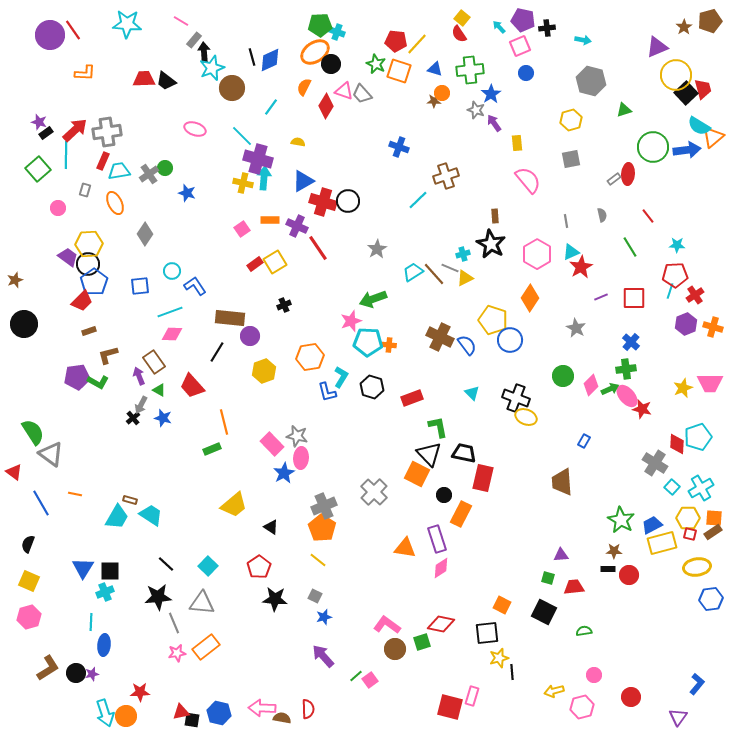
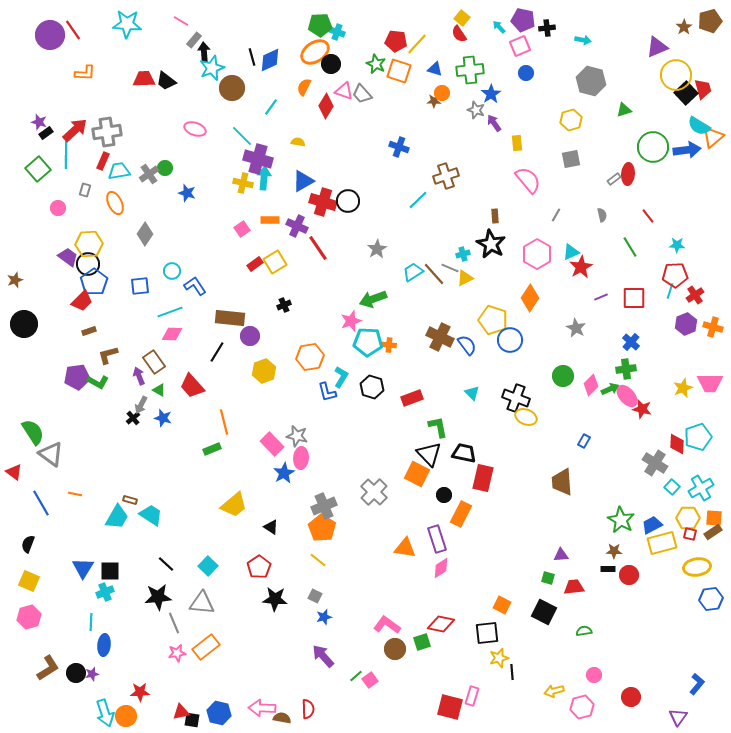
gray line at (566, 221): moved 10 px left, 6 px up; rotated 40 degrees clockwise
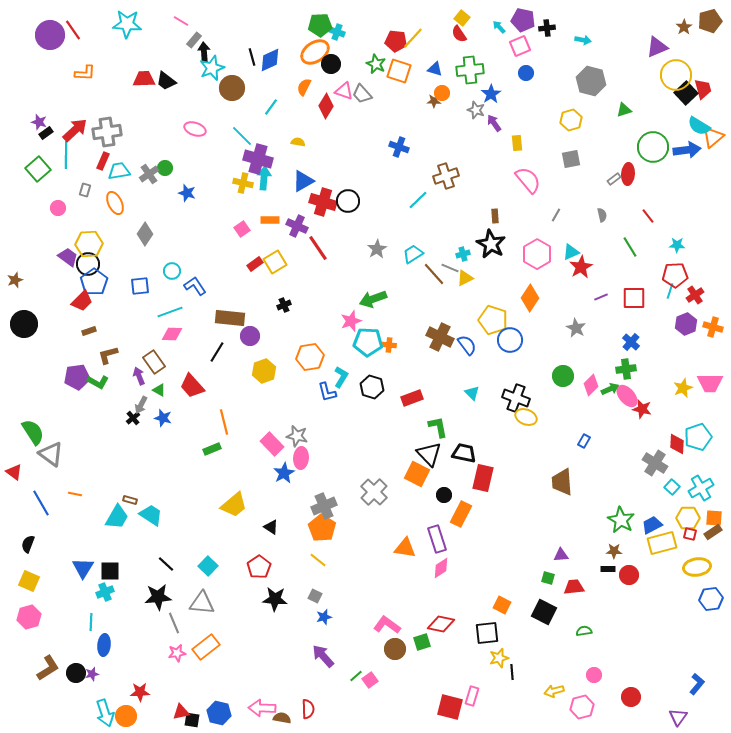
yellow line at (417, 44): moved 4 px left, 6 px up
cyan trapezoid at (413, 272): moved 18 px up
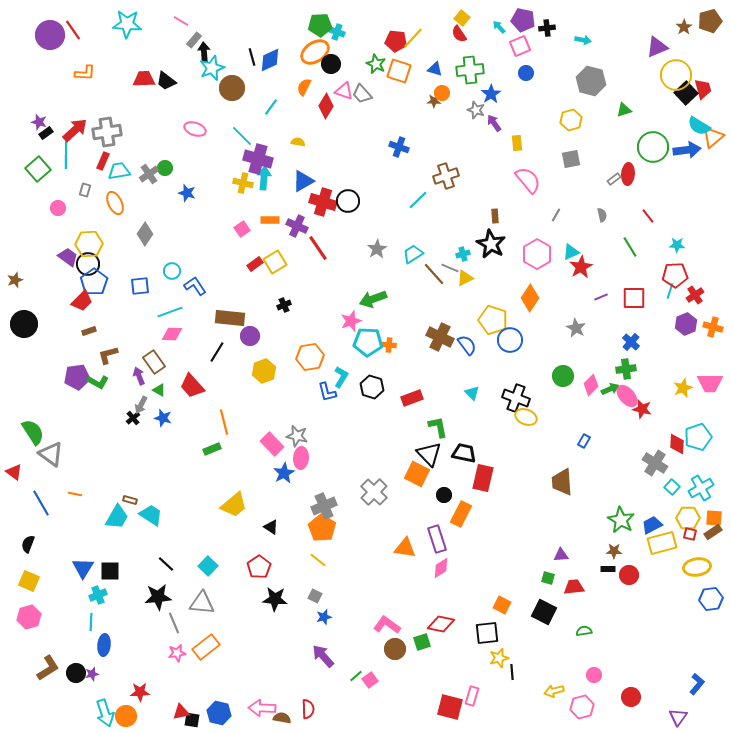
cyan cross at (105, 592): moved 7 px left, 3 px down
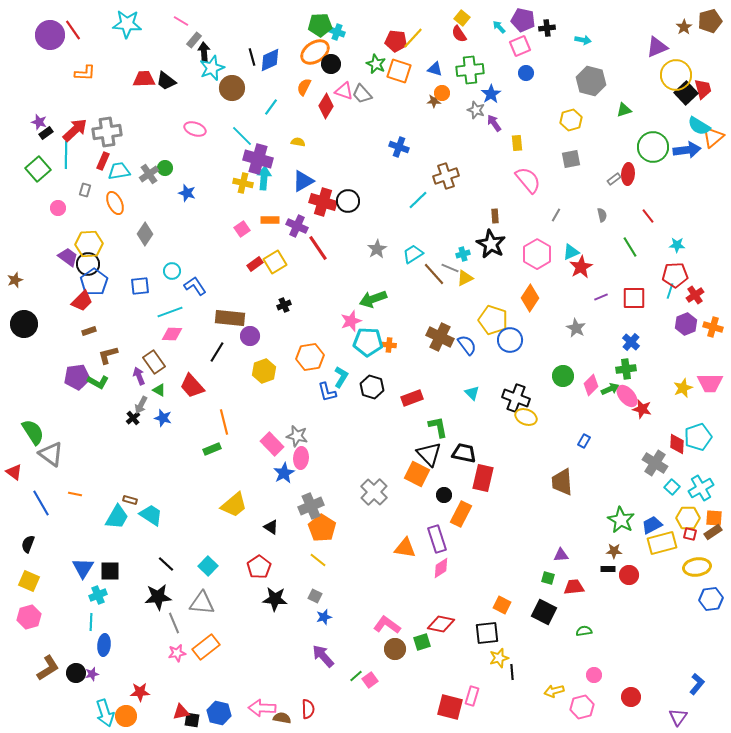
gray cross at (324, 506): moved 13 px left
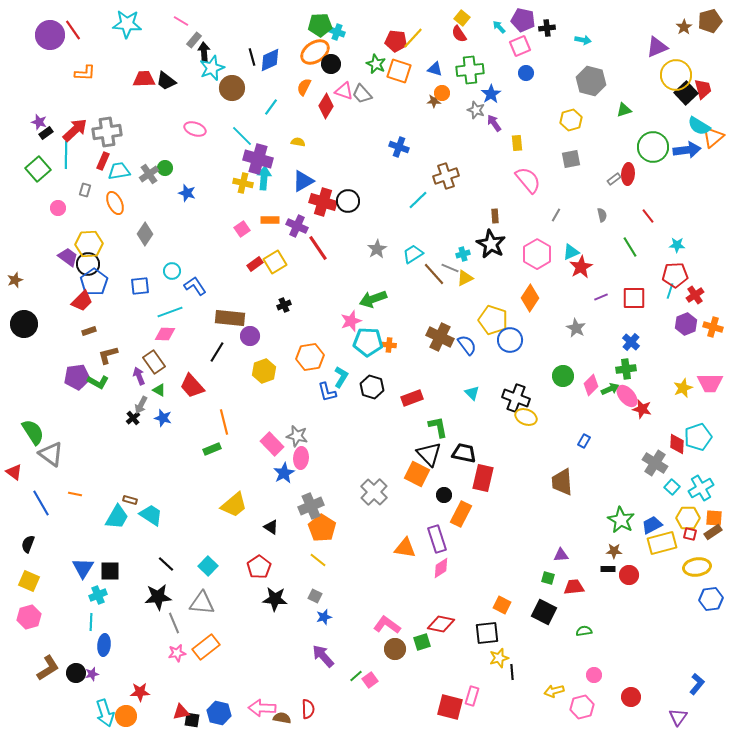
pink diamond at (172, 334): moved 7 px left
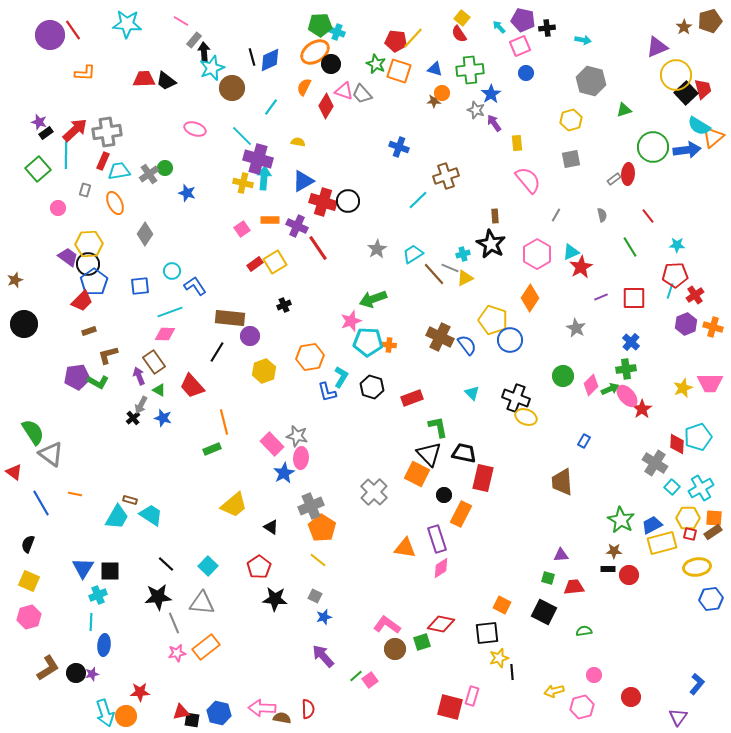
red star at (642, 409): rotated 24 degrees clockwise
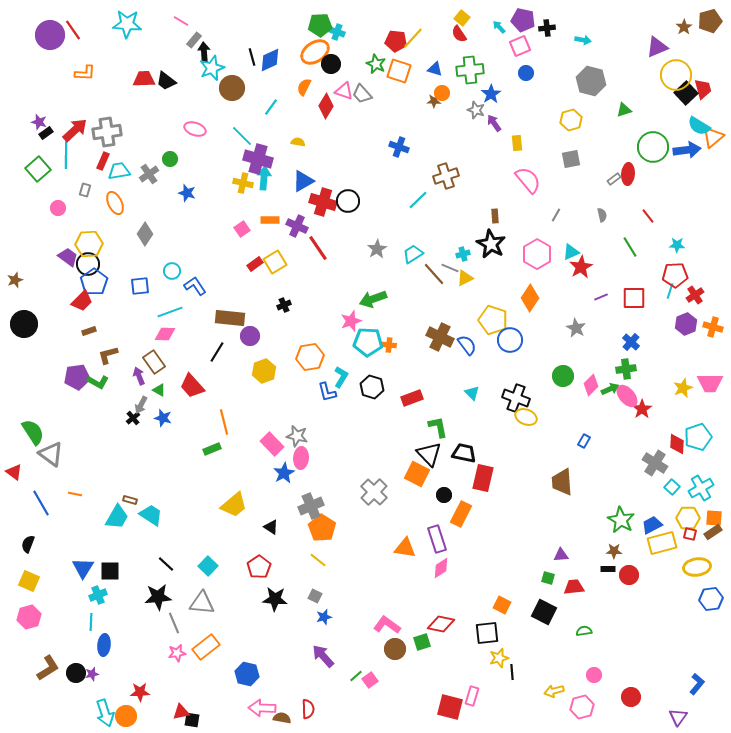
green circle at (165, 168): moved 5 px right, 9 px up
blue hexagon at (219, 713): moved 28 px right, 39 px up
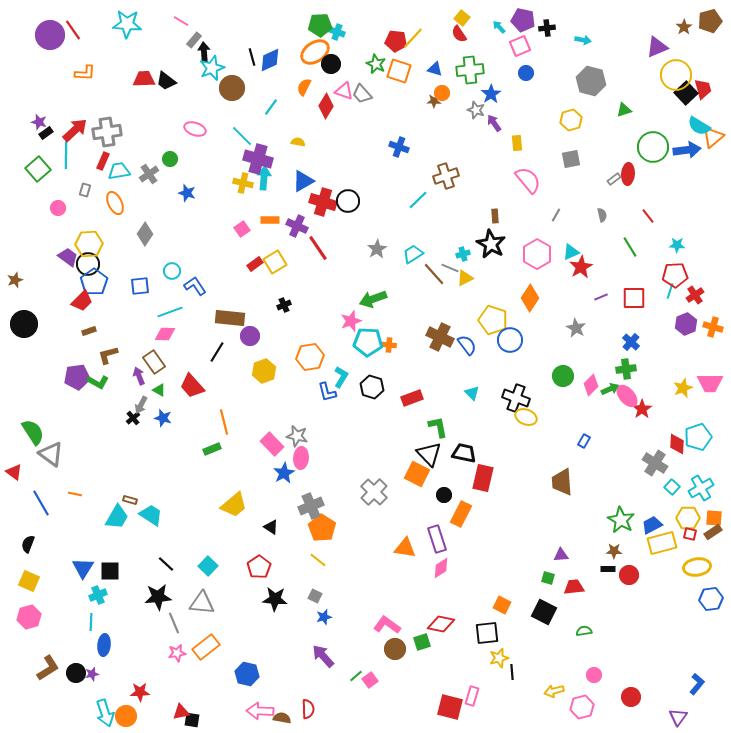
pink arrow at (262, 708): moved 2 px left, 3 px down
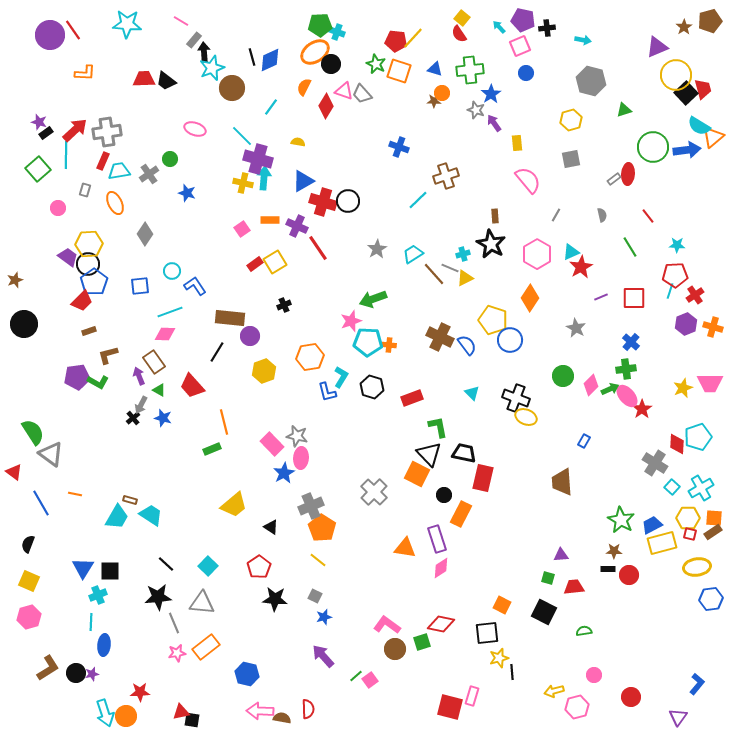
pink hexagon at (582, 707): moved 5 px left
